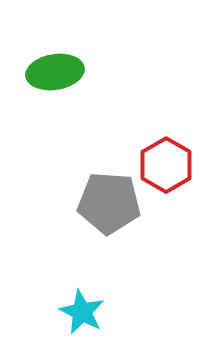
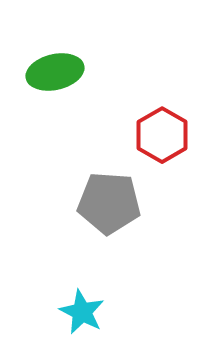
green ellipse: rotated 4 degrees counterclockwise
red hexagon: moved 4 px left, 30 px up
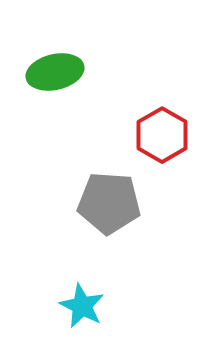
cyan star: moved 6 px up
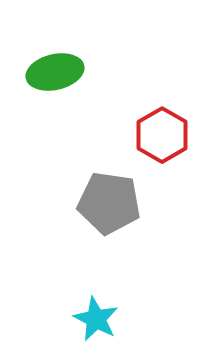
gray pentagon: rotated 4 degrees clockwise
cyan star: moved 14 px right, 13 px down
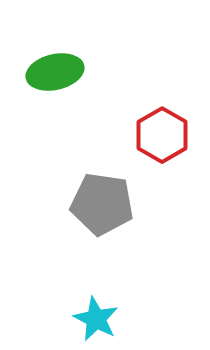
gray pentagon: moved 7 px left, 1 px down
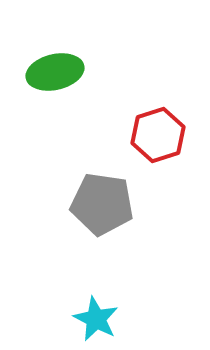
red hexagon: moved 4 px left; rotated 12 degrees clockwise
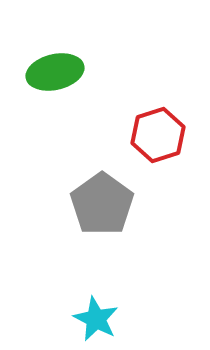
gray pentagon: rotated 28 degrees clockwise
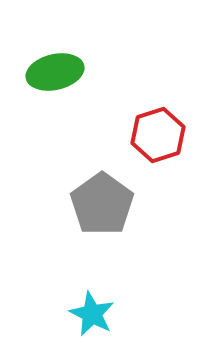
cyan star: moved 4 px left, 5 px up
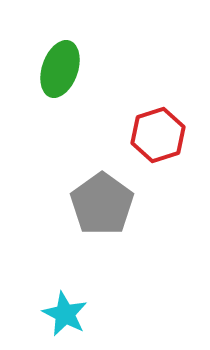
green ellipse: moved 5 px right, 3 px up; rotated 58 degrees counterclockwise
cyan star: moved 27 px left
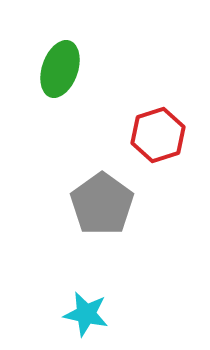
cyan star: moved 21 px right; rotated 15 degrees counterclockwise
